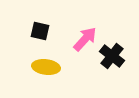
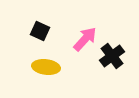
black square: rotated 12 degrees clockwise
black cross: rotated 15 degrees clockwise
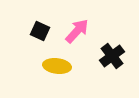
pink arrow: moved 8 px left, 8 px up
yellow ellipse: moved 11 px right, 1 px up
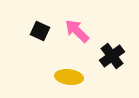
pink arrow: rotated 88 degrees counterclockwise
yellow ellipse: moved 12 px right, 11 px down
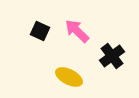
yellow ellipse: rotated 20 degrees clockwise
